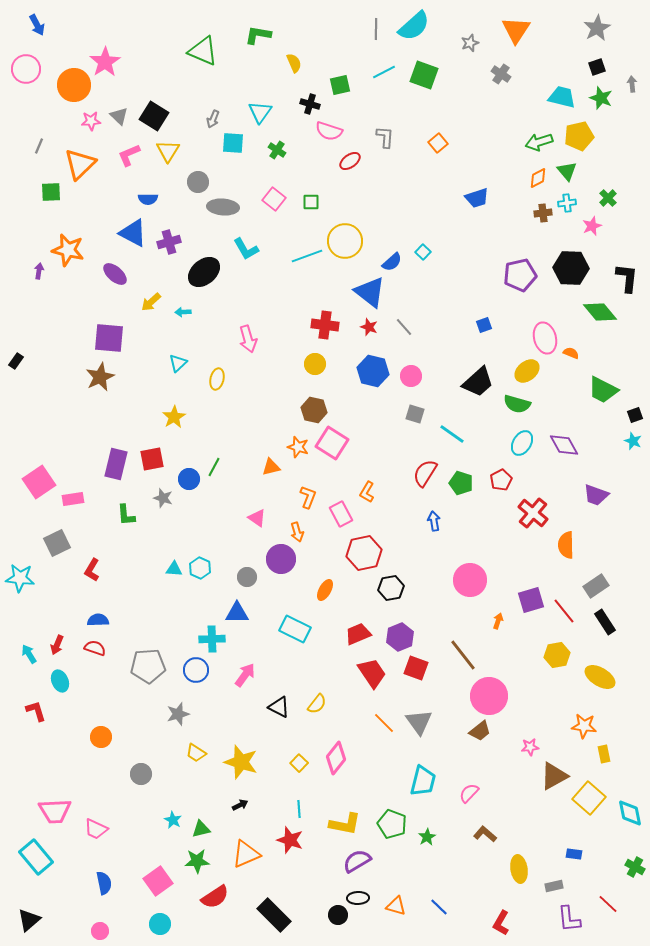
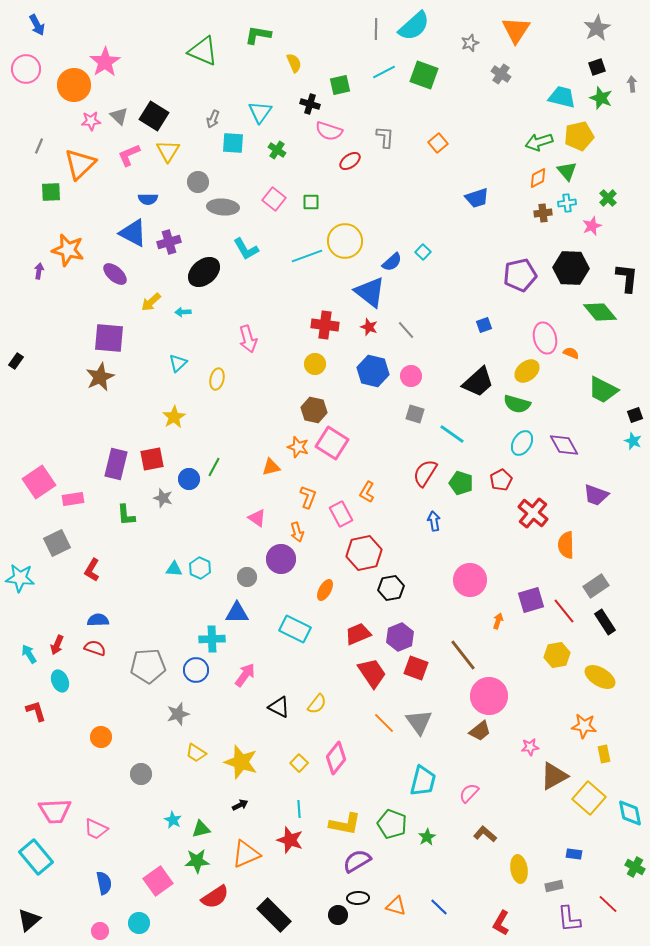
gray line at (404, 327): moved 2 px right, 3 px down
cyan circle at (160, 924): moved 21 px left, 1 px up
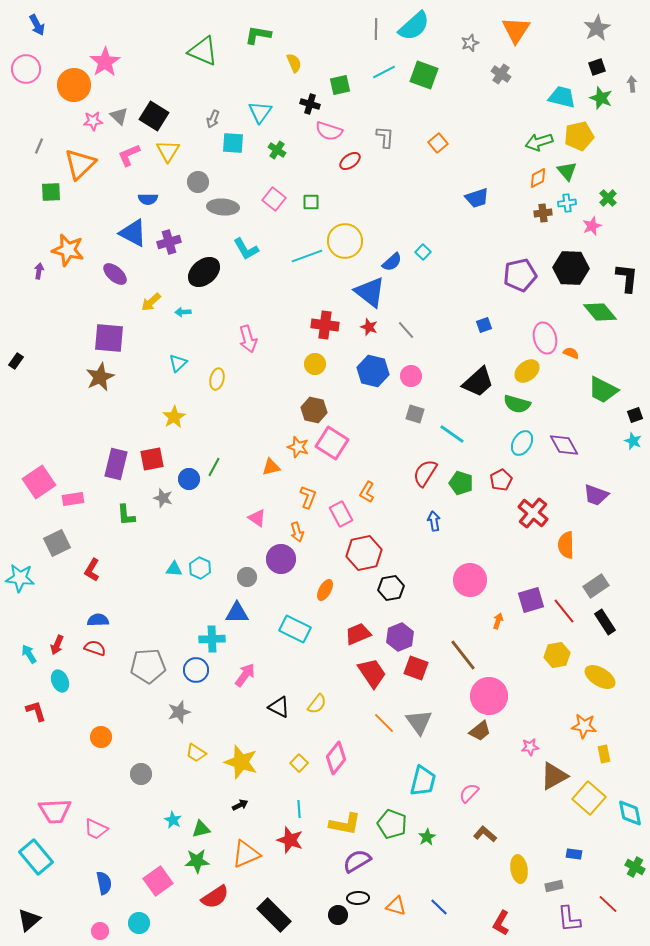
pink star at (91, 121): moved 2 px right
gray star at (178, 714): moved 1 px right, 2 px up
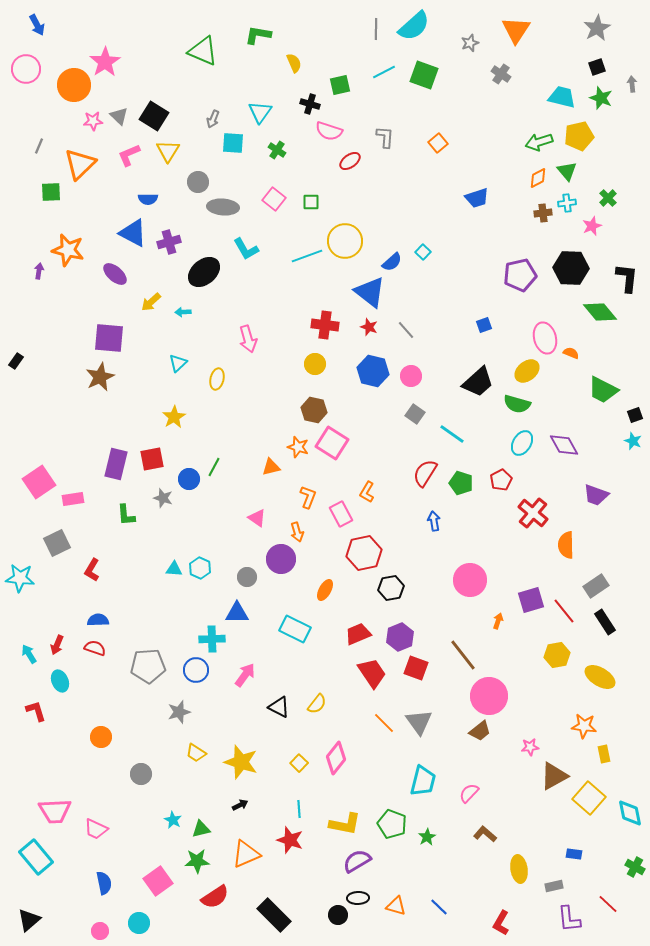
gray square at (415, 414): rotated 18 degrees clockwise
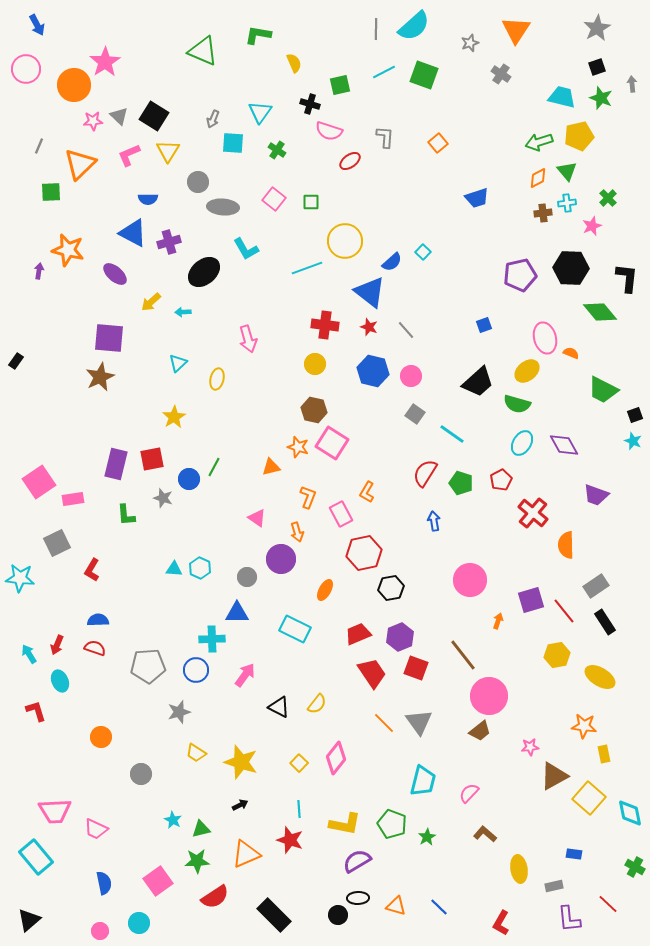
cyan line at (307, 256): moved 12 px down
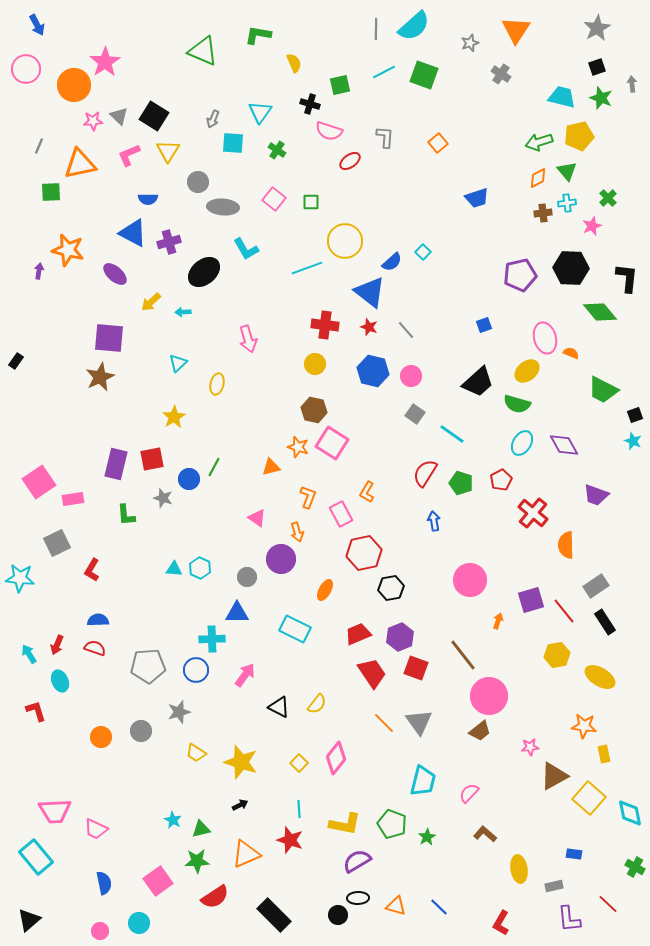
orange triangle at (80, 164): rotated 32 degrees clockwise
yellow ellipse at (217, 379): moved 5 px down
gray circle at (141, 774): moved 43 px up
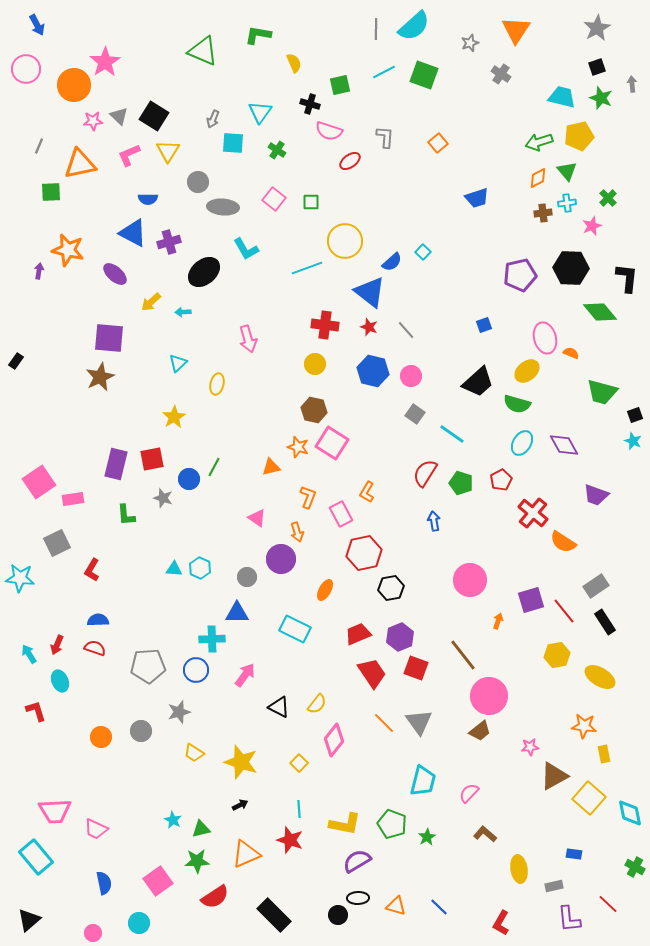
green trapezoid at (603, 390): moved 1 px left, 2 px down; rotated 12 degrees counterclockwise
orange semicircle at (566, 545): moved 3 px left, 3 px up; rotated 56 degrees counterclockwise
yellow trapezoid at (196, 753): moved 2 px left
pink diamond at (336, 758): moved 2 px left, 18 px up
pink circle at (100, 931): moved 7 px left, 2 px down
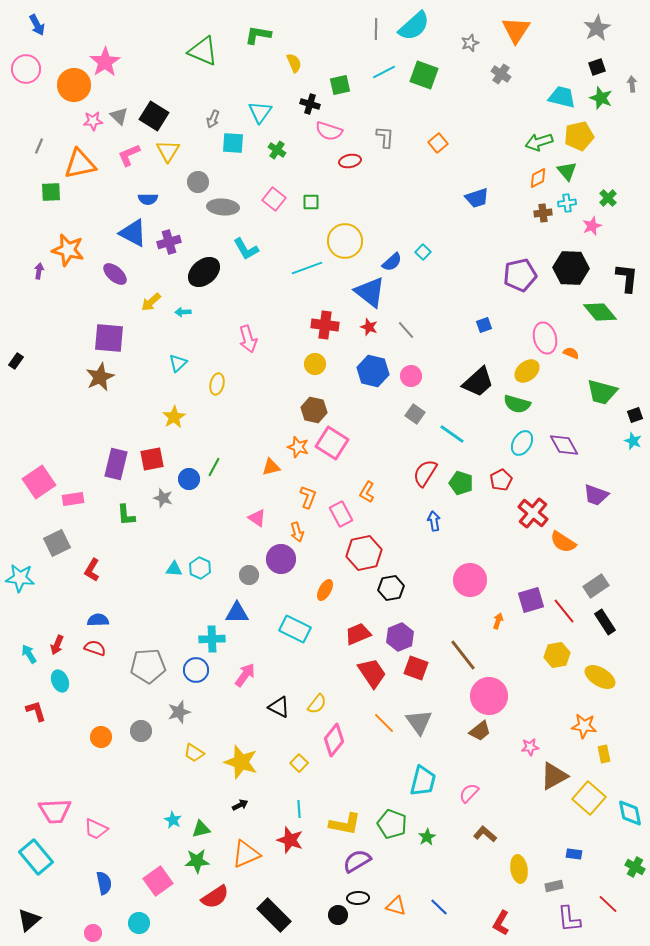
red ellipse at (350, 161): rotated 25 degrees clockwise
gray circle at (247, 577): moved 2 px right, 2 px up
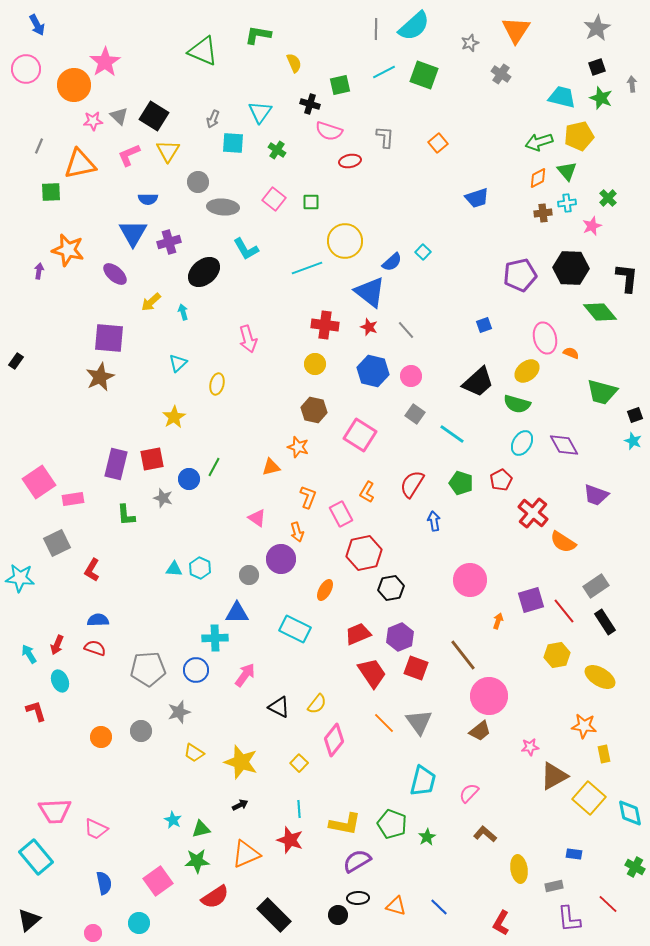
blue triangle at (133, 233): rotated 32 degrees clockwise
cyan arrow at (183, 312): rotated 77 degrees clockwise
pink square at (332, 443): moved 28 px right, 8 px up
red semicircle at (425, 473): moved 13 px left, 11 px down
cyan cross at (212, 639): moved 3 px right, 1 px up
gray pentagon at (148, 666): moved 3 px down
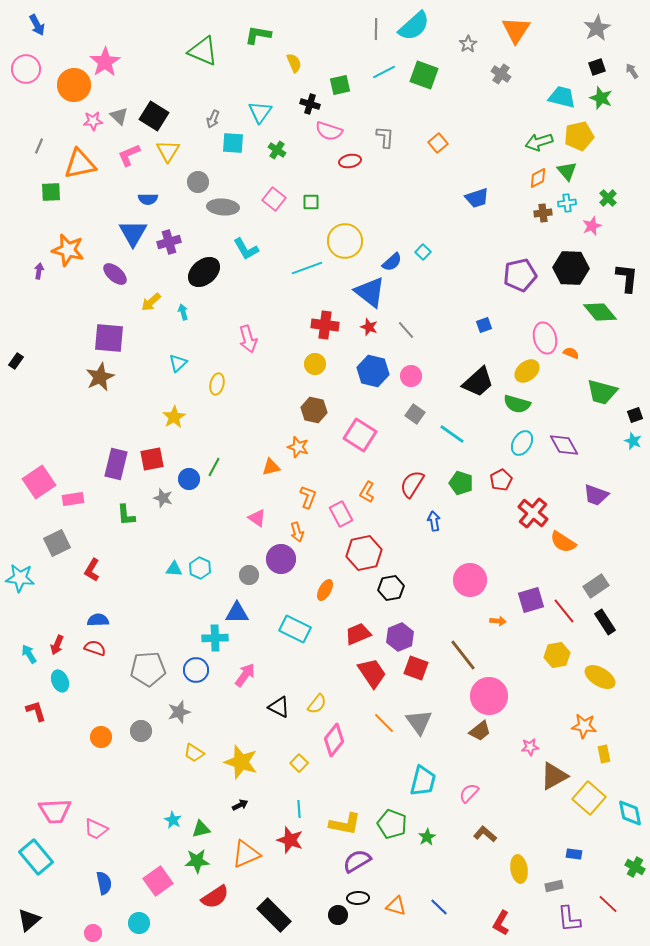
gray star at (470, 43): moved 2 px left, 1 px down; rotated 12 degrees counterclockwise
gray arrow at (632, 84): moved 13 px up; rotated 28 degrees counterclockwise
orange arrow at (498, 621): rotated 77 degrees clockwise
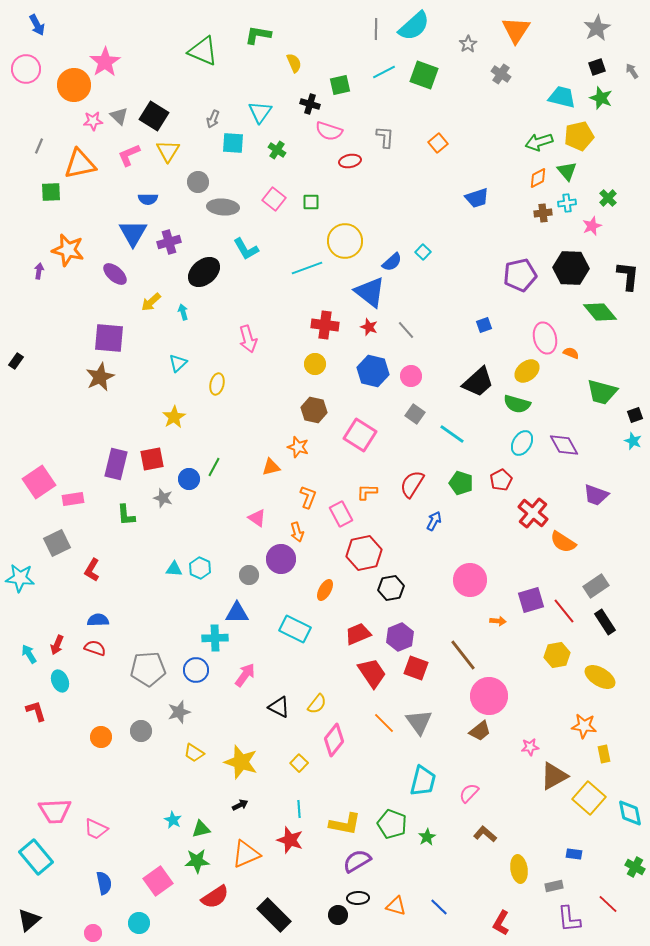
black L-shape at (627, 278): moved 1 px right, 2 px up
orange L-shape at (367, 492): rotated 60 degrees clockwise
blue arrow at (434, 521): rotated 36 degrees clockwise
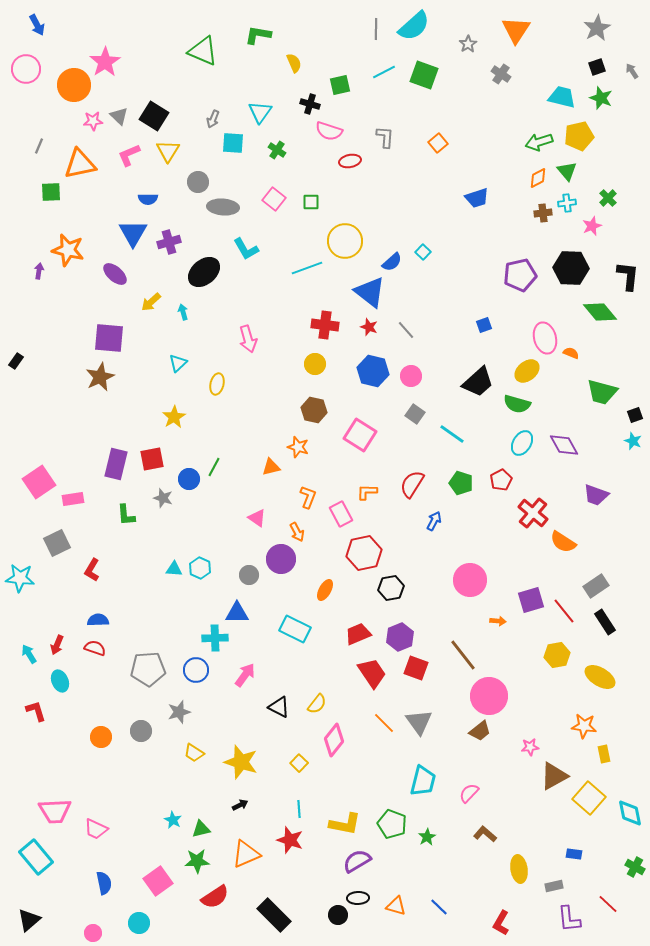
orange arrow at (297, 532): rotated 12 degrees counterclockwise
